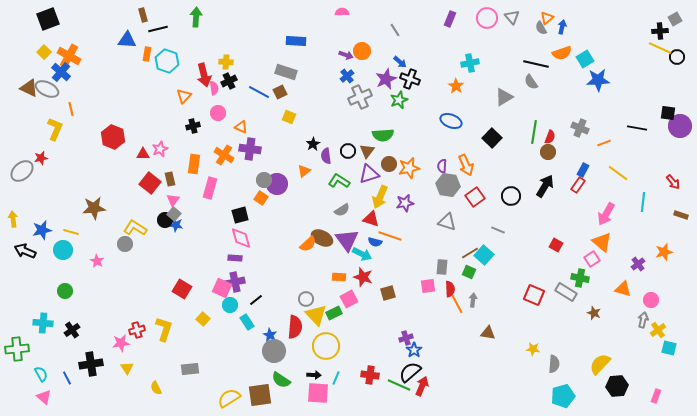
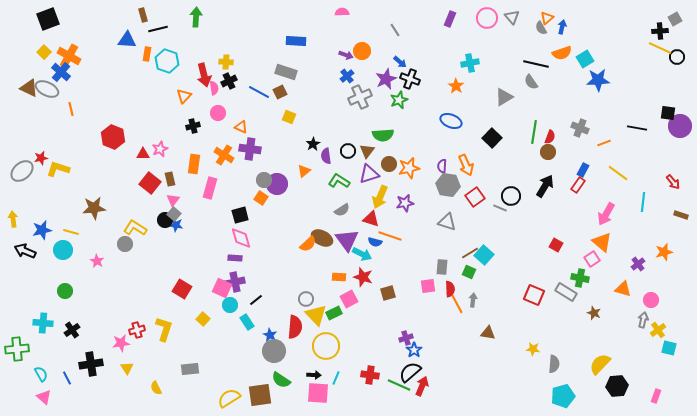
yellow L-shape at (55, 129): moved 3 px right, 40 px down; rotated 95 degrees counterclockwise
gray line at (498, 230): moved 2 px right, 22 px up
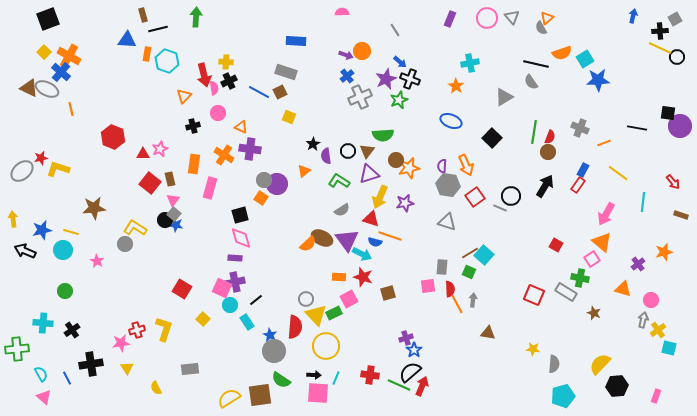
blue arrow at (562, 27): moved 71 px right, 11 px up
brown circle at (389, 164): moved 7 px right, 4 px up
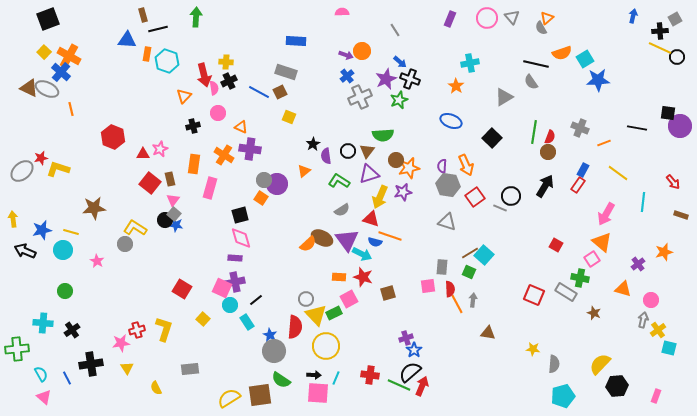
purple star at (405, 203): moved 2 px left, 11 px up
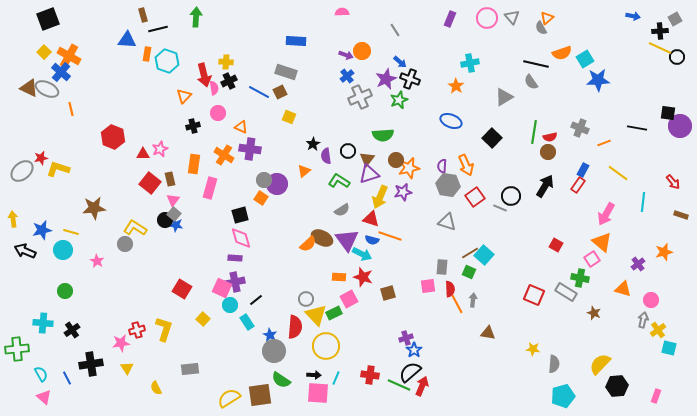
blue arrow at (633, 16): rotated 88 degrees clockwise
red semicircle at (550, 137): rotated 56 degrees clockwise
brown triangle at (367, 151): moved 8 px down
blue semicircle at (375, 242): moved 3 px left, 2 px up
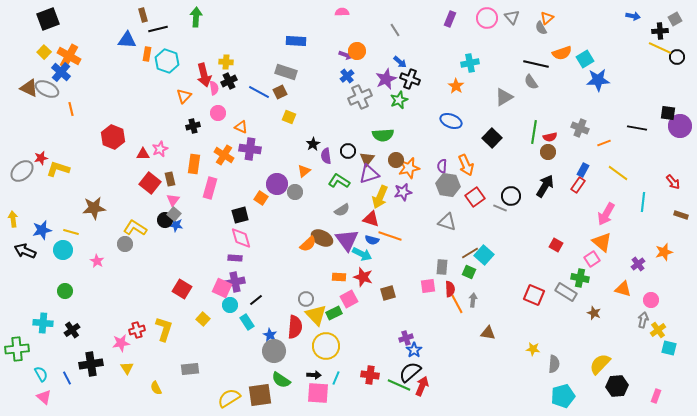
orange circle at (362, 51): moved 5 px left
gray circle at (264, 180): moved 31 px right, 12 px down
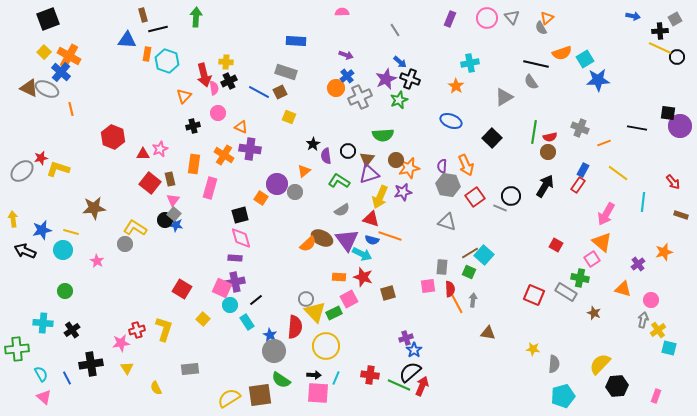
orange circle at (357, 51): moved 21 px left, 37 px down
yellow triangle at (316, 315): moved 1 px left, 3 px up
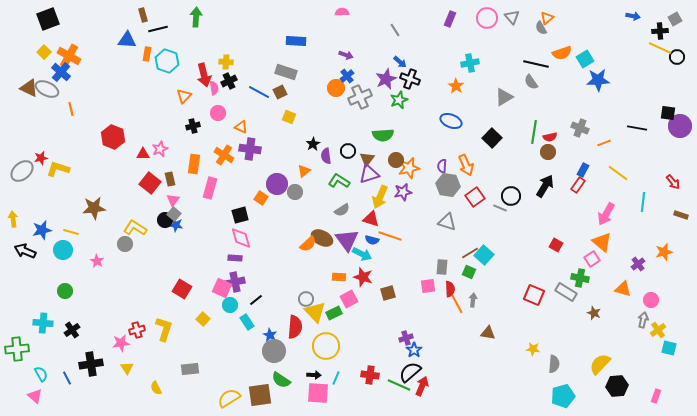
pink triangle at (44, 397): moved 9 px left, 1 px up
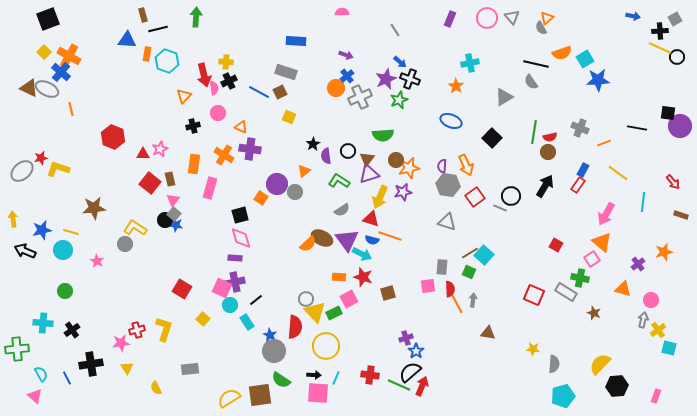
blue star at (414, 350): moved 2 px right, 1 px down
